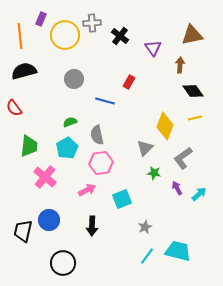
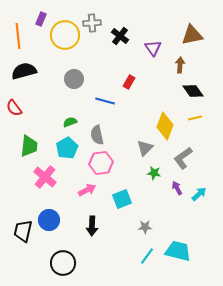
orange line: moved 2 px left
gray star: rotated 24 degrees clockwise
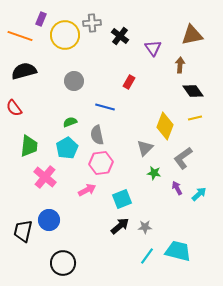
orange line: moved 2 px right; rotated 65 degrees counterclockwise
gray circle: moved 2 px down
blue line: moved 6 px down
black arrow: moved 28 px right; rotated 132 degrees counterclockwise
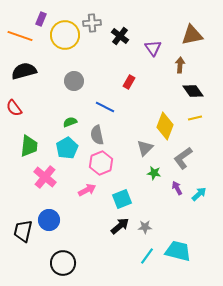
blue line: rotated 12 degrees clockwise
pink hexagon: rotated 15 degrees counterclockwise
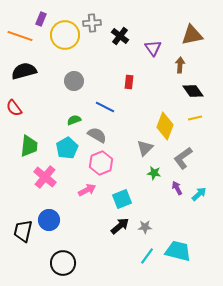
red rectangle: rotated 24 degrees counterclockwise
green semicircle: moved 4 px right, 2 px up
gray semicircle: rotated 132 degrees clockwise
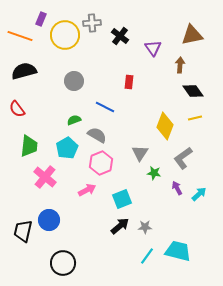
red semicircle: moved 3 px right, 1 px down
gray triangle: moved 5 px left, 5 px down; rotated 12 degrees counterclockwise
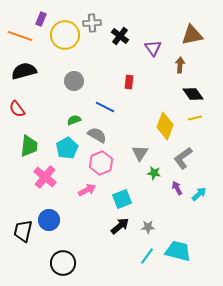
black diamond: moved 3 px down
gray star: moved 3 px right
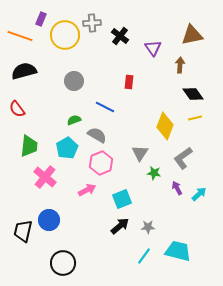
cyan line: moved 3 px left
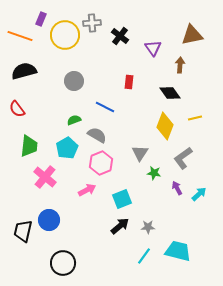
black diamond: moved 23 px left, 1 px up
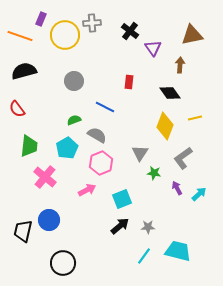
black cross: moved 10 px right, 5 px up
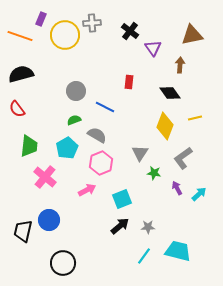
black semicircle: moved 3 px left, 3 px down
gray circle: moved 2 px right, 10 px down
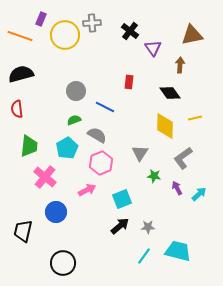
red semicircle: rotated 30 degrees clockwise
yellow diamond: rotated 20 degrees counterclockwise
green star: moved 3 px down
blue circle: moved 7 px right, 8 px up
